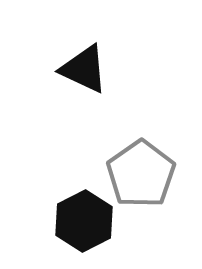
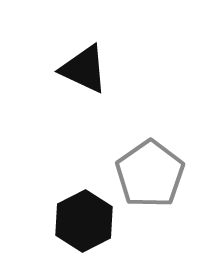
gray pentagon: moved 9 px right
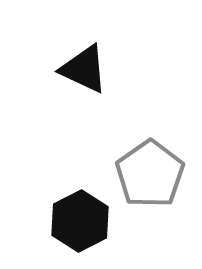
black hexagon: moved 4 px left
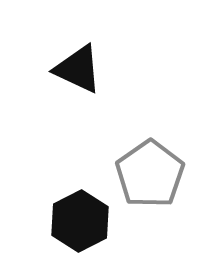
black triangle: moved 6 px left
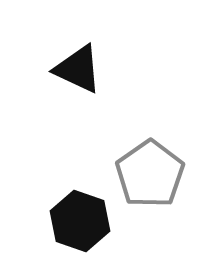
black hexagon: rotated 14 degrees counterclockwise
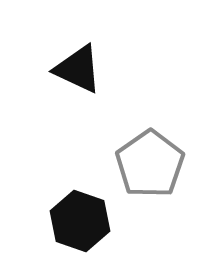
gray pentagon: moved 10 px up
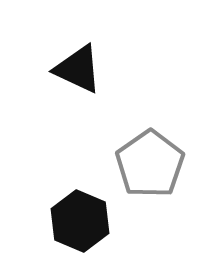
black hexagon: rotated 4 degrees clockwise
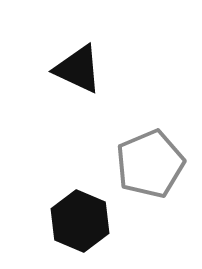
gray pentagon: rotated 12 degrees clockwise
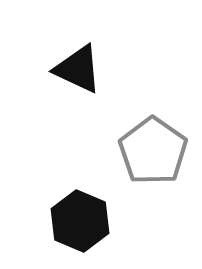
gray pentagon: moved 3 px right, 13 px up; rotated 14 degrees counterclockwise
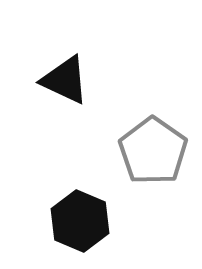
black triangle: moved 13 px left, 11 px down
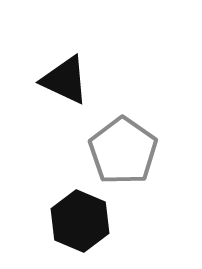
gray pentagon: moved 30 px left
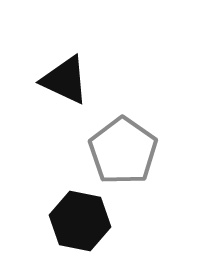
black hexagon: rotated 12 degrees counterclockwise
